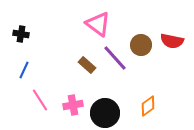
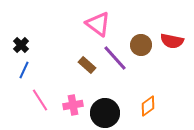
black cross: moved 11 px down; rotated 35 degrees clockwise
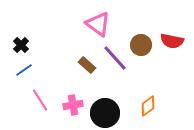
blue line: rotated 30 degrees clockwise
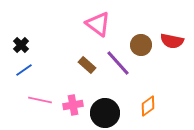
purple line: moved 3 px right, 5 px down
pink line: rotated 45 degrees counterclockwise
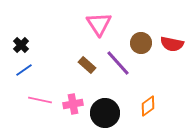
pink triangle: moved 1 px right; rotated 20 degrees clockwise
red semicircle: moved 3 px down
brown circle: moved 2 px up
pink cross: moved 1 px up
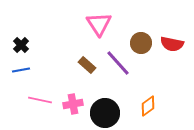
blue line: moved 3 px left; rotated 24 degrees clockwise
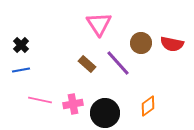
brown rectangle: moved 1 px up
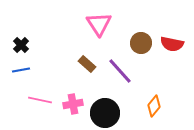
purple line: moved 2 px right, 8 px down
orange diamond: moved 6 px right; rotated 15 degrees counterclockwise
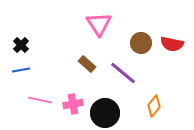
purple line: moved 3 px right, 2 px down; rotated 8 degrees counterclockwise
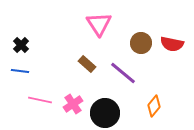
blue line: moved 1 px left, 1 px down; rotated 18 degrees clockwise
pink cross: rotated 24 degrees counterclockwise
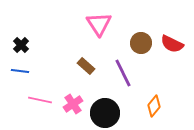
red semicircle: rotated 15 degrees clockwise
brown rectangle: moved 1 px left, 2 px down
purple line: rotated 24 degrees clockwise
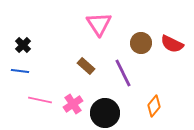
black cross: moved 2 px right
